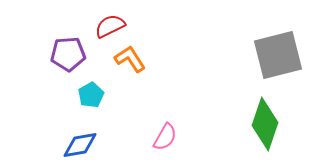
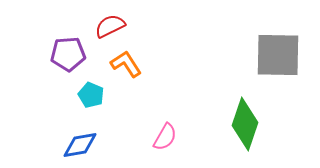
gray square: rotated 15 degrees clockwise
orange L-shape: moved 4 px left, 5 px down
cyan pentagon: rotated 20 degrees counterclockwise
green diamond: moved 20 px left
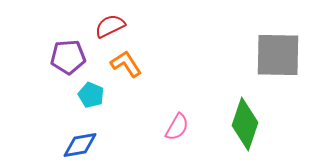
purple pentagon: moved 3 px down
pink semicircle: moved 12 px right, 10 px up
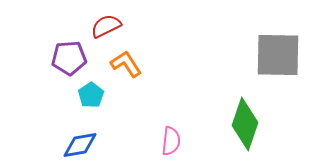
red semicircle: moved 4 px left
purple pentagon: moved 1 px right, 1 px down
cyan pentagon: rotated 15 degrees clockwise
pink semicircle: moved 6 px left, 14 px down; rotated 24 degrees counterclockwise
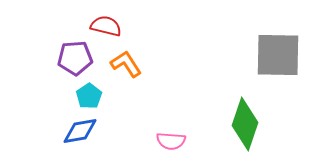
red semicircle: rotated 40 degrees clockwise
purple pentagon: moved 6 px right
cyan pentagon: moved 2 px left, 1 px down
pink semicircle: rotated 88 degrees clockwise
blue diamond: moved 14 px up
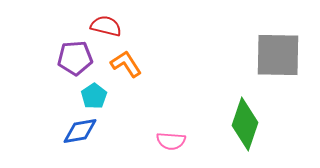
cyan pentagon: moved 5 px right
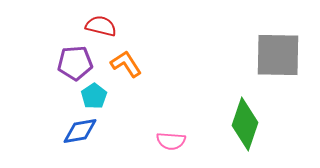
red semicircle: moved 5 px left
purple pentagon: moved 5 px down
